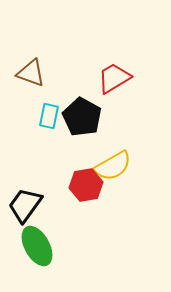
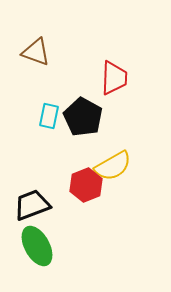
brown triangle: moved 5 px right, 21 px up
red trapezoid: rotated 123 degrees clockwise
black pentagon: moved 1 px right
red hexagon: rotated 12 degrees counterclockwise
black trapezoid: moved 7 px right; rotated 33 degrees clockwise
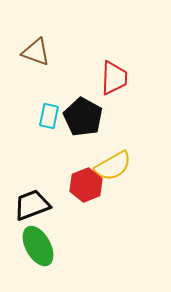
green ellipse: moved 1 px right
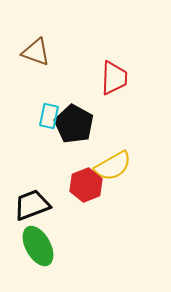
black pentagon: moved 9 px left, 7 px down
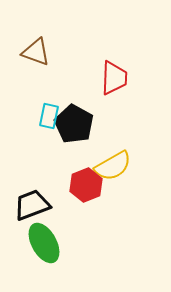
green ellipse: moved 6 px right, 3 px up
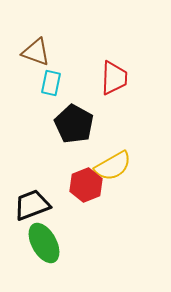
cyan rectangle: moved 2 px right, 33 px up
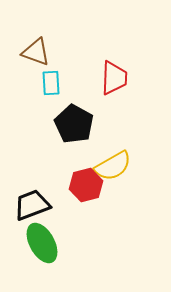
cyan rectangle: rotated 15 degrees counterclockwise
red hexagon: rotated 8 degrees clockwise
green ellipse: moved 2 px left
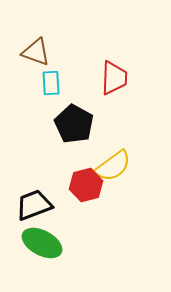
yellow semicircle: rotated 6 degrees counterclockwise
black trapezoid: moved 2 px right
green ellipse: rotated 33 degrees counterclockwise
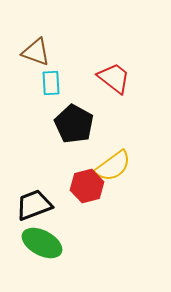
red trapezoid: rotated 54 degrees counterclockwise
red hexagon: moved 1 px right, 1 px down
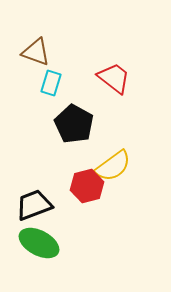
cyan rectangle: rotated 20 degrees clockwise
green ellipse: moved 3 px left
